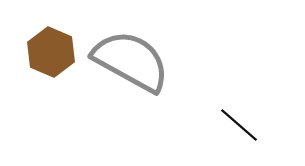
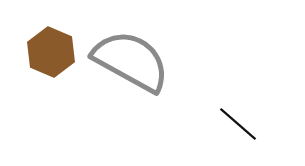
black line: moved 1 px left, 1 px up
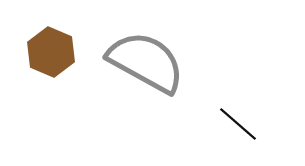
gray semicircle: moved 15 px right, 1 px down
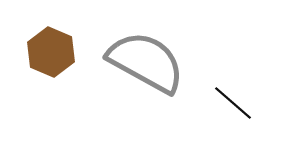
black line: moved 5 px left, 21 px up
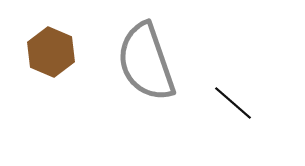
gray semicircle: rotated 138 degrees counterclockwise
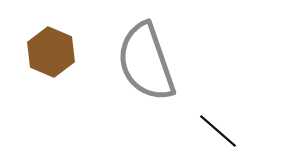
black line: moved 15 px left, 28 px down
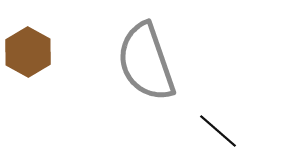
brown hexagon: moved 23 px left; rotated 6 degrees clockwise
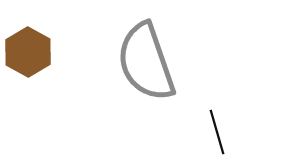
black line: moved 1 px left, 1 px down; rotated 33 degrees clockwise
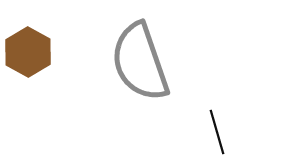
gray semicircle: moved 6 px left
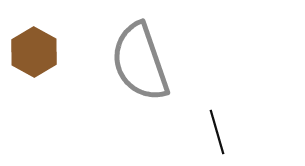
brown hexagon: moved 6 px right
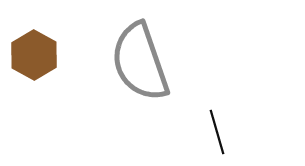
brown hexagon: moved 3 px down
